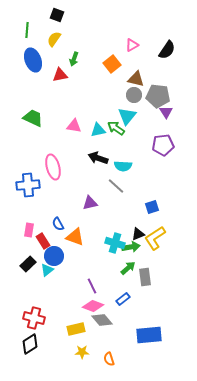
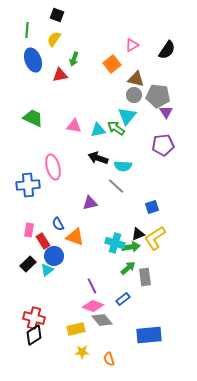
black diamond at (30, 344): moved 4 px right, 9 px up
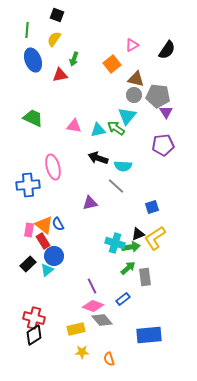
orange triangle at (75, 237): moved 31 px left, 12 px up; rotated 18 degrees clockwise
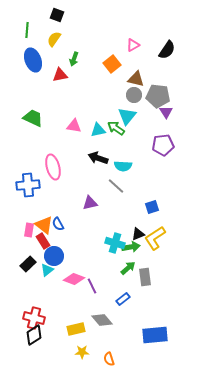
pink triangle at (132, 45): moved 1 px right
pink diamond at (93, 306): moved 19 px left, 27 px up
blue rectangle at (149, 335): moved 6 px right
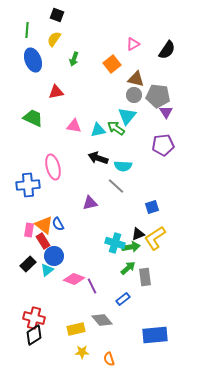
pink triangle at (133, 45): moved 1 px up
red triangle at (60, 75): moved 4 px left, 17 px down
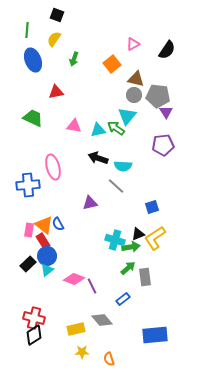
cyan cross at (115, 243): moved 3 px up
blue circle at (54, 256): moved 7 px left
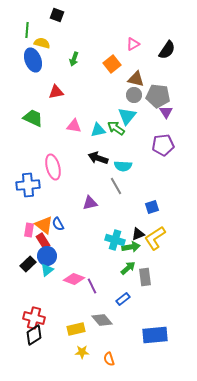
yellow semicircle at (54, 39): moved 12 px left, 4 px down; rotated 70 degrees clockwise
gray line at (116, 186): rotated 18 degrees clockwise
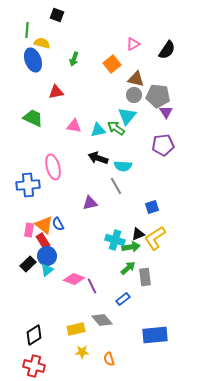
red cross at (34, 318): moved 48 px down
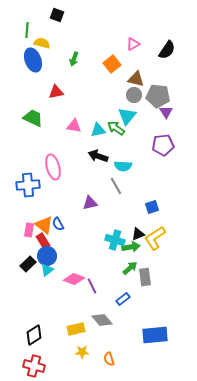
black arrow at (98, 158): moved 2 px up
green arrow at (128, 268): moved 2 px right
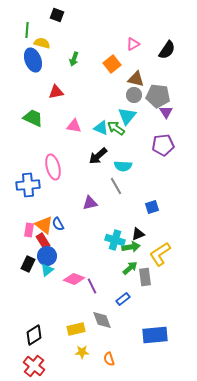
cyan triangle at (98, 130): moved 3 px right, 2 px up; rotated 35 degrees clockwise
black arrow at (98, 156): rotated 60 degrees counterclockwise
yellow L-shape at (155, 238): moved 5 px right, 16 px down
black rectangle at (28, 264): rotated 21 degrees counterclockwise
gray diamond at (102, 320): rotated 20 degrees clockwise
red cross at (34, 366): rotated 25 degrees clockwise
